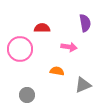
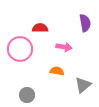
red semicircle: moved 2 px left
pink arrow: moved 5 px left
gray triangle: rotated 18 degrees counterclockwise
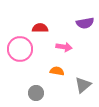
purple semicircle: rotated 90 degrees clockwise
gray circle: moved 9 px right, 2 px up
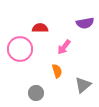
pink arrow: rotated 119 degrees clockwise
orange semicircle: rotated 64 degrees clockwise
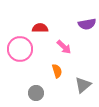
purple semicircle: moved 2 px right, 1 px down
pink arrow: rotated 84 degrees counterclockwise
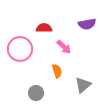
red semicircle: moved 4 px right
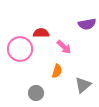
red semicircle: moved 3 px left, 5 px down
orange semicircle: rotated 32 degrees clockwise
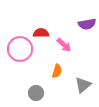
pink arrow: moved 2 px up
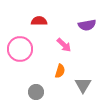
purple semicircle: moved 1 px down
red semicircle: moved 2 px left, 12 px up
orange semicircle: moved 3 px right
gray triangle: rotated 18 degrees counterclockwise
gray circle: moved 1 px up
